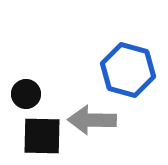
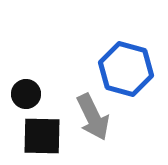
blue hexagon: moved 2 px left, 1 px up
gray arrow: moved 1 px right, 3 px up; rotated 117 degrees counterclockwise
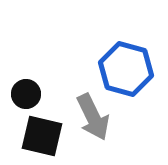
black square: rotated 12 degrees clockwise
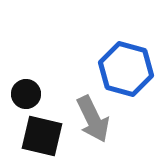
gray arrow: moved 2 px down
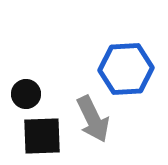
blue hexagon: rotated 18 degrees counterclockwise
black square: rotated 15 degrees counterclockwise
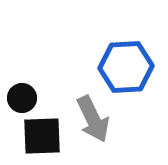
blue hexagon: moved 2 px up
black circle: moved 4 px left, 4 px down
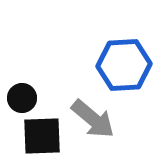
blue hexagon: moved 2 px left, 2 px up
gray arrow: rotated 24 degrees counterclockwise
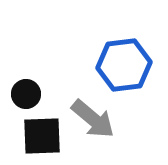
blue hexagon: rotated 4 degrees counterclockwise
black circle: moved 4 px right, 4 px up
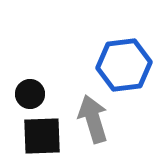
black circle: moved 4 px right
gray arrow: rotated 147 degrees counterclockwise
